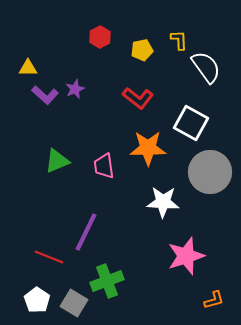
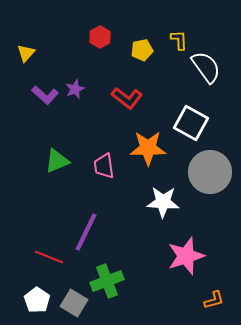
yellow triangle: moved 2 px left, 15 px up; rotated 48 degrees counterclockwise
red L-shape: moved 11 px left
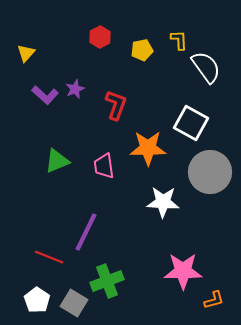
red L-shape: moved 11 px left, 7 px down; rotated 108 degrees counterclockwise
pink star: moved 3 px left, 15 px down; rotated 18 degrees clockwise
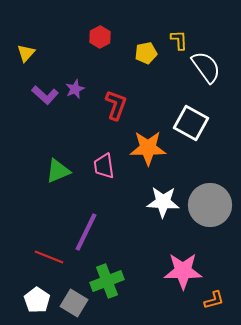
yellow pentagon: moved 4 px right, 3 px down
green triangle: moved 1 px right, 10 px down
gray circle: moved 33 px down
